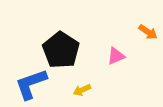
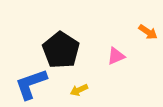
yellow arrow: moved 3 px left
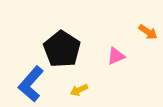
black pentagon: moved 1 px right, 1 px up
blue L-shape: rotated 30 degrees counterclockwise
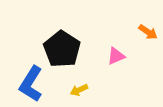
blue L-shape: rotated 9 degrees counterclockwise
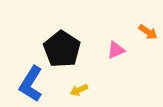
pink triangle: moved 6 px up
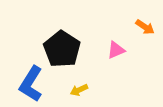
orange arrow: moved 3 px left, 5 px up
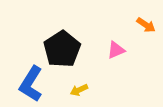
orange arrow: moved 1 px right, 2 px up
black pentagon: rotated 6 degrees clockwise
